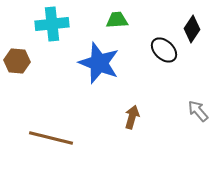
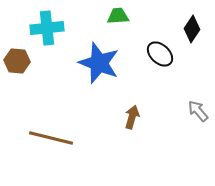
green trapezoid: moved 1 px right, 4 px up
cyan cross: moved 5 px left, 4 px down
black ellipse: moved 4 px left, 4 px down
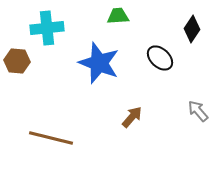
black ellipse: moved 4 px down
brown arrow: rotated 25 degrees clockwise
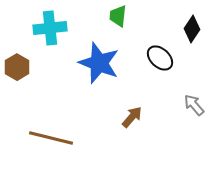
green trapezoid: rotated 80 degrees counterclockwise
cyan cross: moved 3 px right
brown hexagon: moved 6 px down; rotated 25 degrees clockwise
gray arrow: moved 4 px left, 6 px up
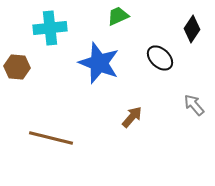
green trapezoid: rotated 60 degrees clockwise
brown hexagon: rotated 25 degrees counterclockwise
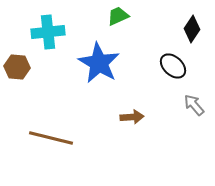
cyan cross: moved 2 px left, 4 px down
black ellipse: moved 13 px right, 8 px down
blue star: rotated 9 degrees clockwise
brown arrow: rotated 45 degrees clockwise
